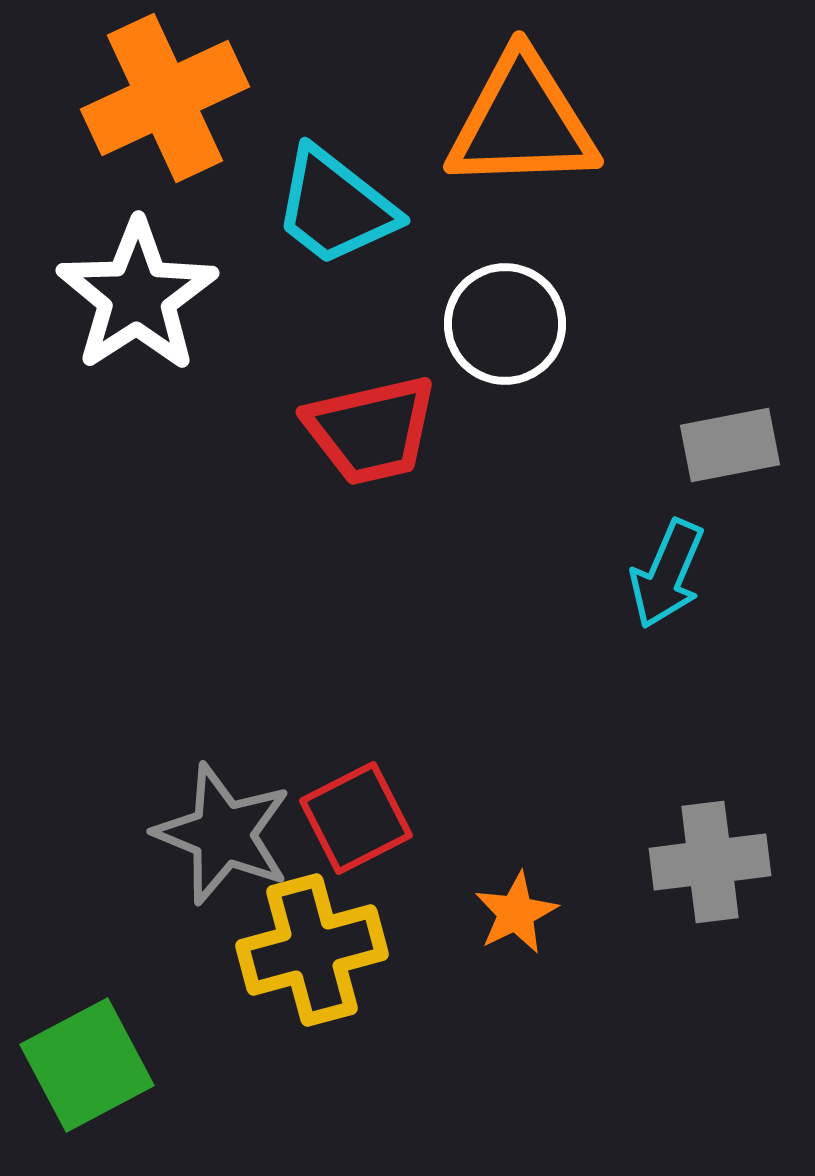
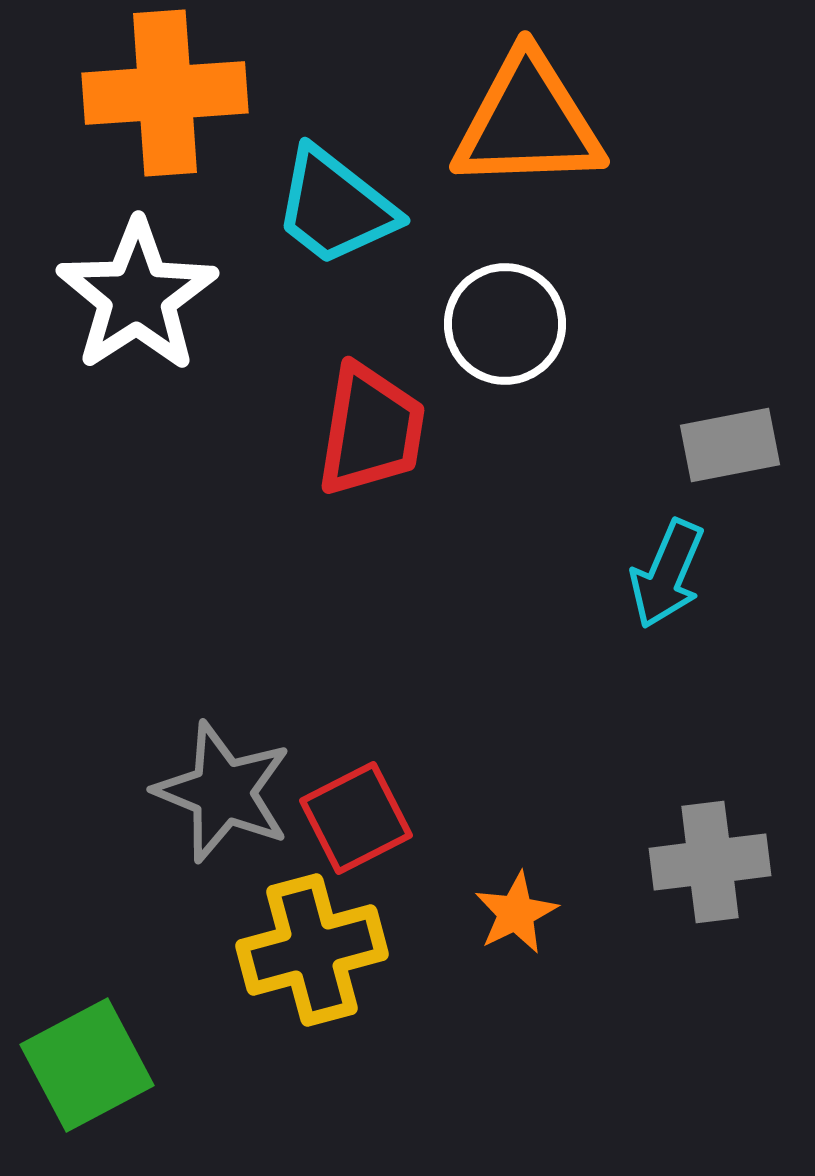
orange cross: moved 5 px up; rotated 21 degrees clockwise
orange triangle: moved 6 px right
red trapezoid: rotated 68 degrees counterclockwise
gray star: moved 42 px up
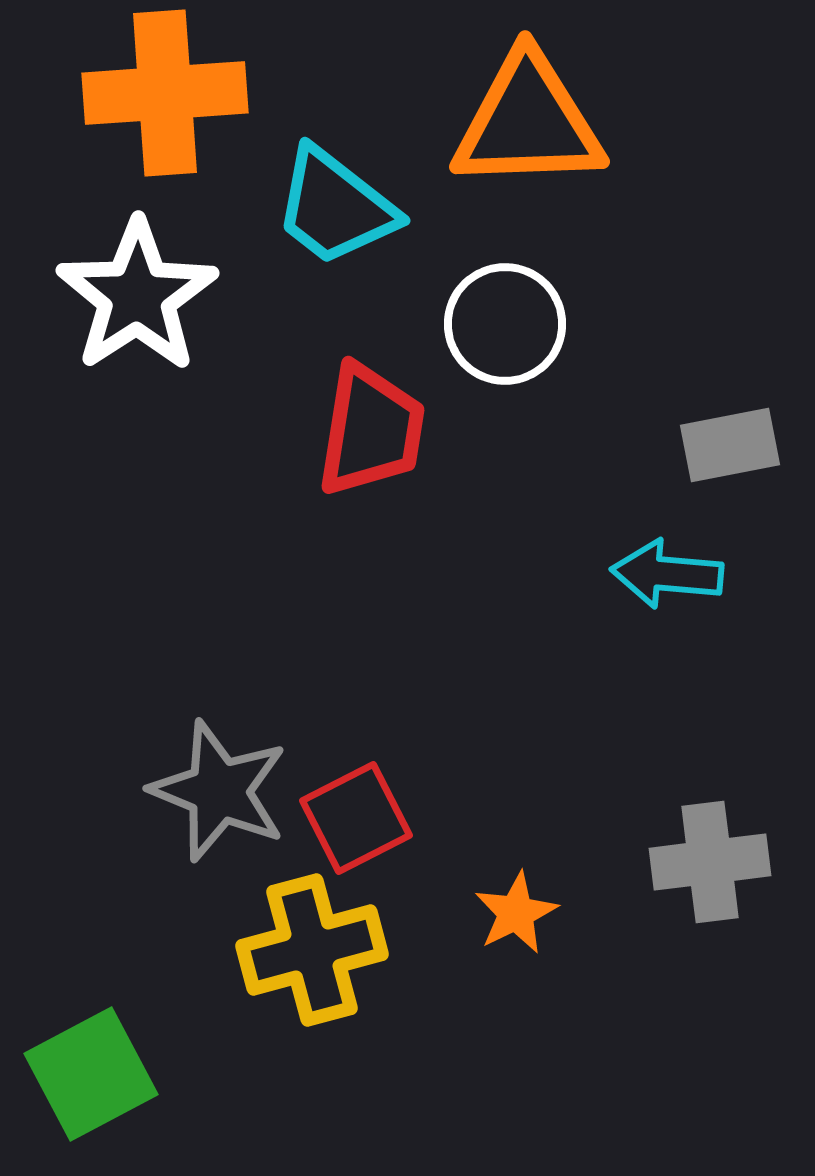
cyan arrow: rotated 72 degrees clockwise
gray star: moved 4 px left, 1 px up
green square: moved 4 px right, 9 px down
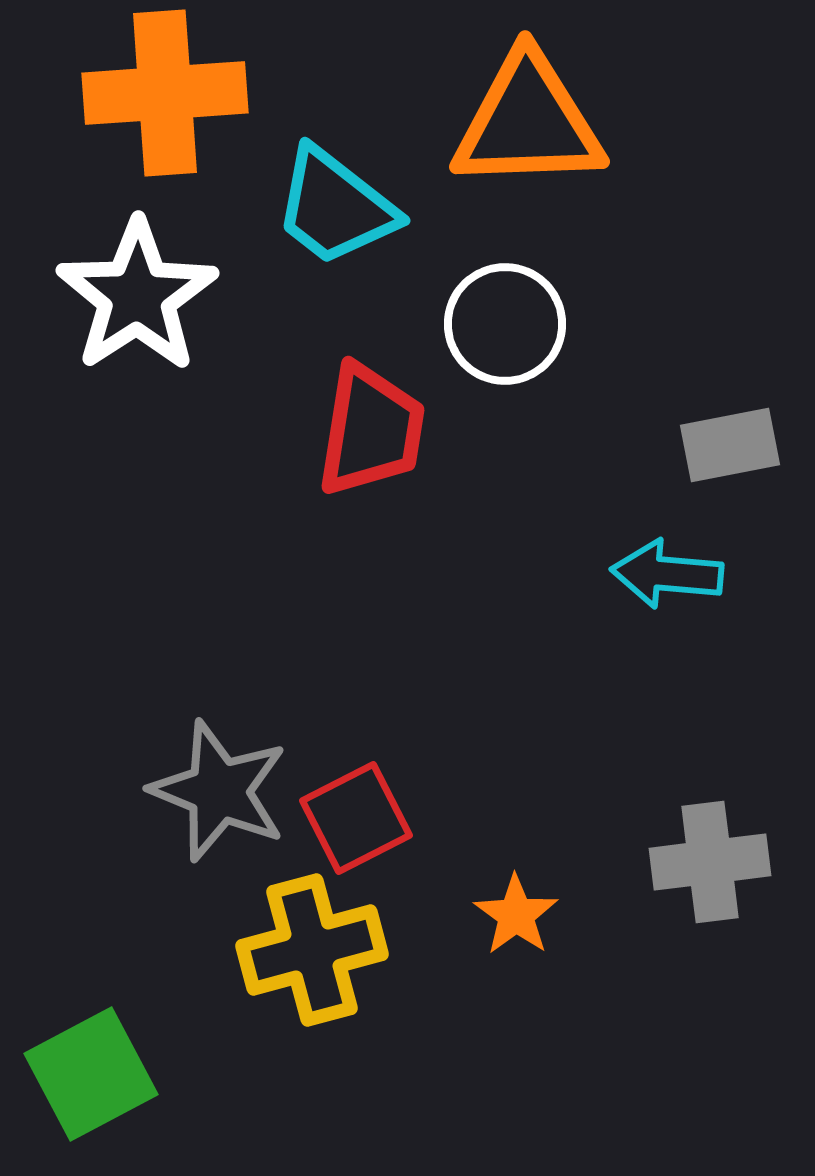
orange star: moved 2 px down; rotated 10 degrees counterclockwise
